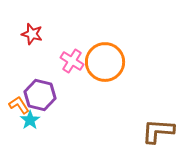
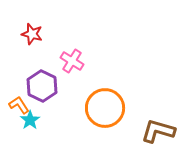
orange circle: moved 46 px down
purple hexagon: moved 2 px right, 9 px up; rotated 12 degrees clockwise
brown L-shape: rotated 12 degrees clockwise
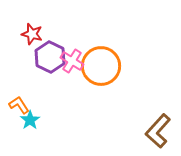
purple hexagon: moved 8 px right, 29 px up
orange circle: moved 4 px left, 42 px up
brown L-shape: rotated 64 degrees counterclockwise
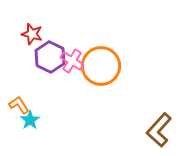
brown L-shape: moved 1 px right, 1 px up
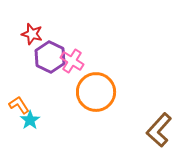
orange circle: moved 5 px left, 26 px down
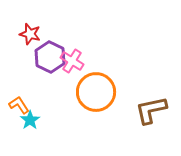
red star: moved 2 px left
brown L-shape: moved 8 px left, 20 px up; rotated 36 degrees clockwise
